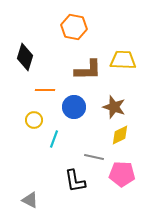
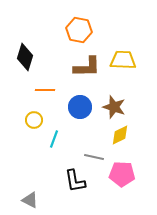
orange hexagon: moved 5 px right, 3 px down
brown L-shape: moved 1 px left, 3 px up
blue circle: moved 6 px right
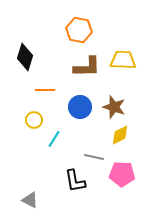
cyan line: rotated 12 degrees clockwise
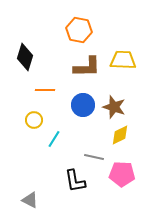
blue circle: moved 3 px right, 2 px up
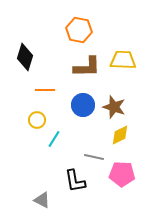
yellow circle: moved 3 px right
gray triangle: moved 12 px right
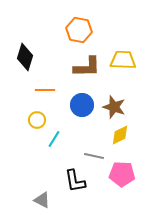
blue circle: moved 1 px left
gray line: moved 1 px up
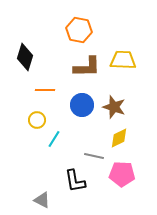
yellow diamond: moved 1 px left, 3 px down
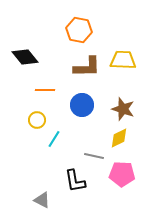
black diamond: rotated 56 degrees counterclockwise
brown star: moved 9 px right, 2 px down
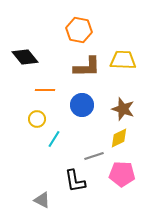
yellow circle: moved 1 px up
gray line: rotated 30 degrees counterclockwise
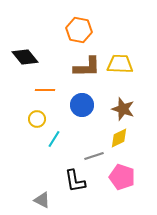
yellow trapezoid: moved 3 px left, 4 px down
pink pentagon: moved 3 px down; rotated 15 degrees clockwise
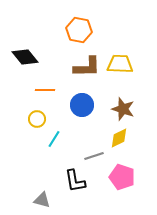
gray triangle: rotated 12 degrees counterclockwise
